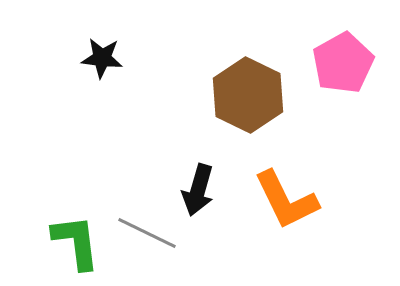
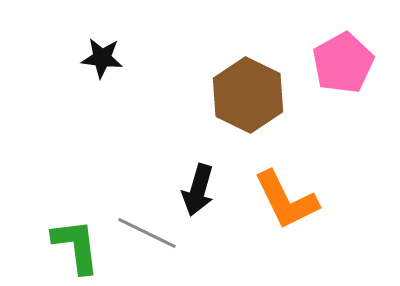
green L-shape: moved 4 px down
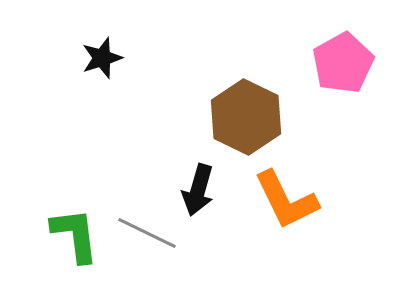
black star: rotated 24 degrees counterclockwise
brown hexagon: moved 2 px left, 22 px down
green L-shape: moved 1 px left, 11 px up
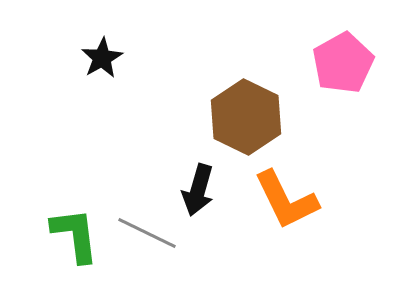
black star: rotated 12 degrees counterclockwise
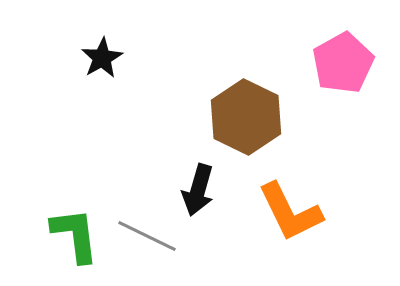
orange L-shape: moved 4 px right, 12 px down
gray line: moved 3 px down
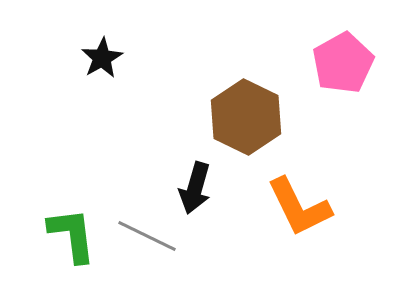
black arrow: moved 3 px left, 2 px up
orange L-shape: moved 9 px right, 5 px up
green L-shape: moved 3 px left
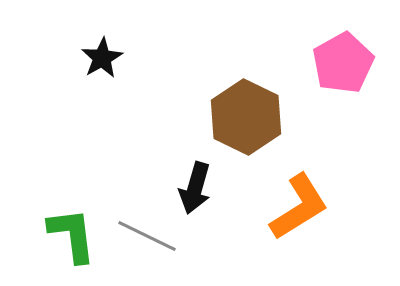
orange L-shape: rotated 96 degrees counterclockwise
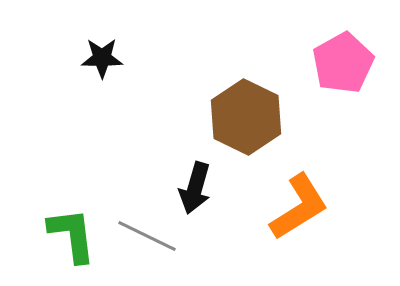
black star: rotated 30 degrees clockwise
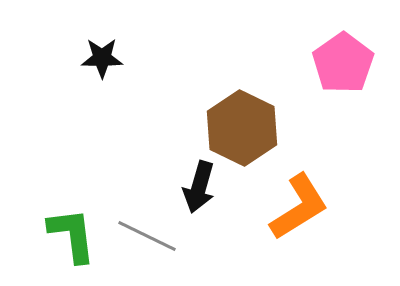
pink pentagon: rotated 6 degrees counterclockwise
brown hexagon: moved 4 px left, 11 px down
black arrow: moved 4 px right, 1 px up
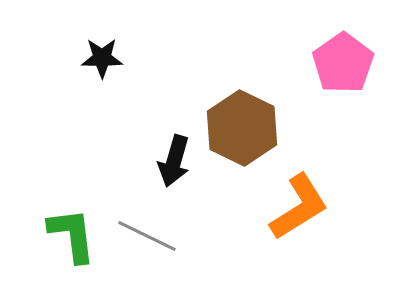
black arrow: moved 25 px left, 26 px up
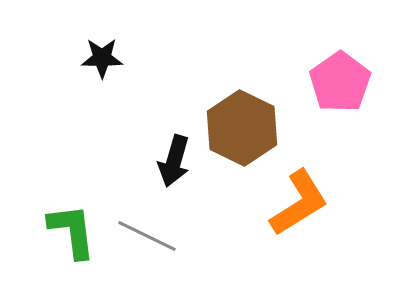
pink pentagon: moved 3 px left, 19 px down
orange L-shape: moved 4 px up
green L-shape: moved 4 px up
